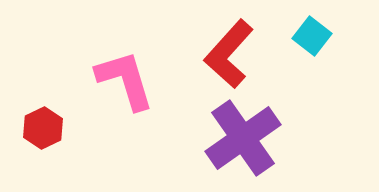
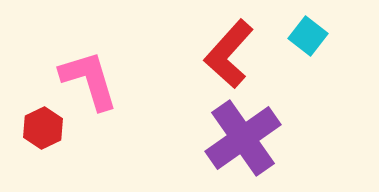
cyan square: moved 4 px left
pink L-shape: moved 36 px left
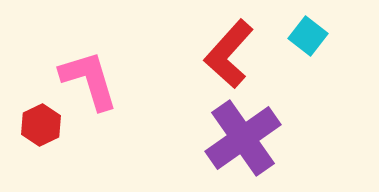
red hexagon: moved 2 px left, 3 px up
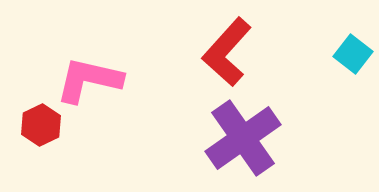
cyan square: moved 45 px right, 18 px down
red L-shape: moved 2 px left, 2 px up
pink L-shape: rotated 60 degrees counterclockwise
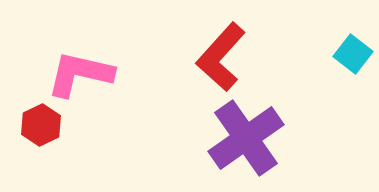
red L-shape: moved 6 px left, 5 px down
pink L-shape: moved 9 px left, 6 px up
purple cross: moved 3 px right
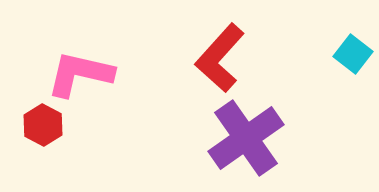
red L-shape: moved 1 px left, 1 px down
red hexagon: moved 2 px right; rotated 6 degrees counterclockwise
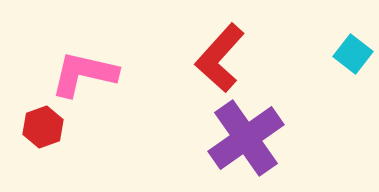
pink L-shape: moved 4 px right
red hexagon: moved 2 px down; rotated 12 degrees clockwise
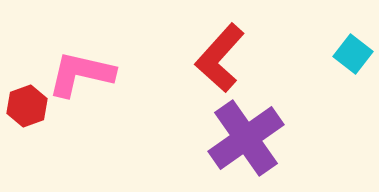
pink L-shape: moved 3 px left
red hexagon: moved 16 px left, 21 px up
